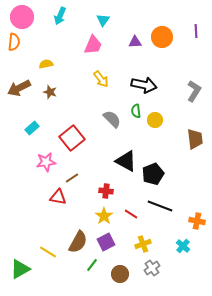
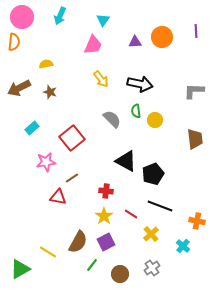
black arrow: moved 4 px left, 1 px up
gray L-shape: rotated 120 degrees counterclockwise
yellow cross: moved 8 px right, 10 px up; rotated 21 degrees counterclockwise
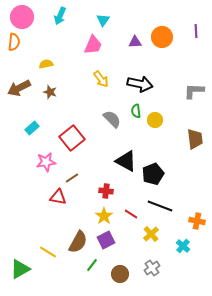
purple square: moved 2 px up
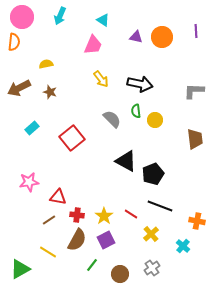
cyan triangle: rotated 32 degrees counterclockwise
purple triangle: moved 1 px right, 5 px up; rotated 16 degrees clockwise
pink star: moved 17 px left, 20 px down
brown line: moved 23 px left, 42 px down
red cross: moved 29 px left, 24 px down
brown semicircle: moved 1 px left, 2 px up
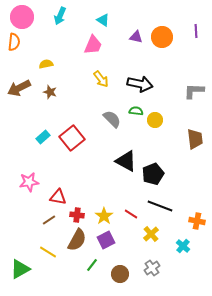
green semicircle: rotated 104 degrees clockwise
cyan rectangle: moved 11 px right, 9 px down
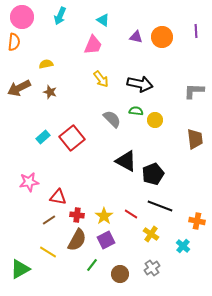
yellow cross: rotated 14 degrees counterclockwise
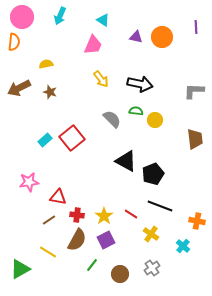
purple line: moved 4 px up
cyan rectangle: moved 2 px right, 3 px down
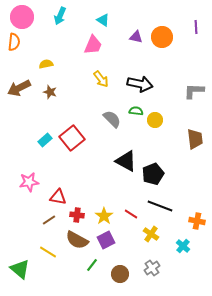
brown semicircle: rotated 90 degrees clockwise
green triangle: rotated 50 degrees counterclockwise
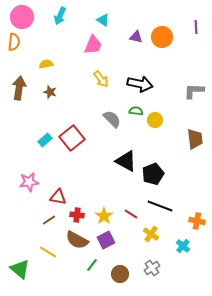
brown arrow: rotated 125 degrees clockwise
